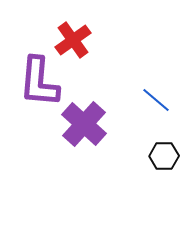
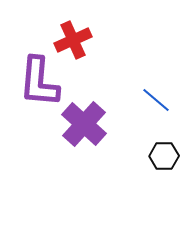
red cross: rotated 12 degrees clockwise
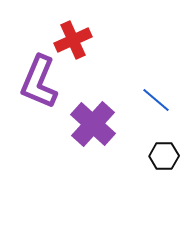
purple L-shape: rotated 18 degrees clockwise
purple cross: moved 9 px right
